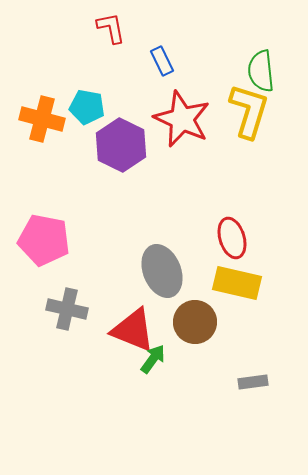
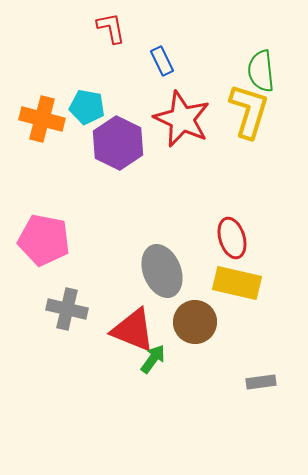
purple hexagon: moved 3 px left, 2 px up
gray rectangle: moved 8 px right
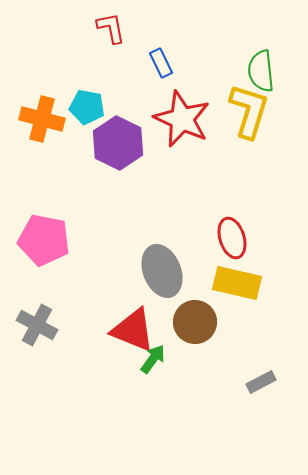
blue rectangle: moved 1 px left, 2 px down
gray cross: moved 30 px left, 16 px down; rotated 15 degrees clockwise
gray rectangle: rotated 20 degrees counterclockwise
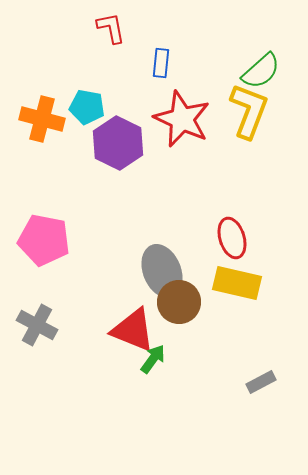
blue rectangle: rotated 32 degrees clockwise
green semicircle: rotated 126 degrees counterclockwise
yellow L-shape: rotated 4 degrees clockwise
brown circle: moved 16 px left, 20 px up
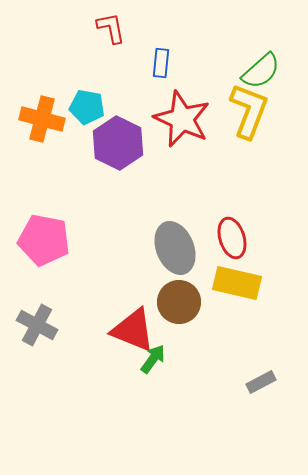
gray ellipse: moved 13 px right, 23 px up
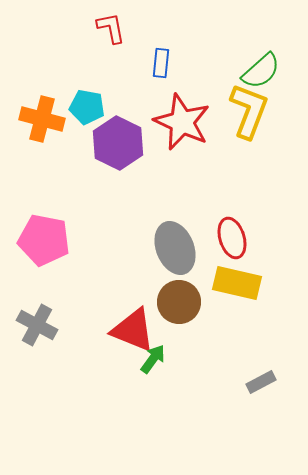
red star: moved 3 px down
